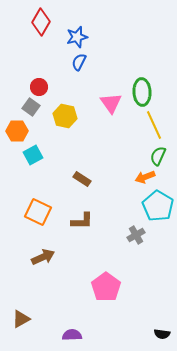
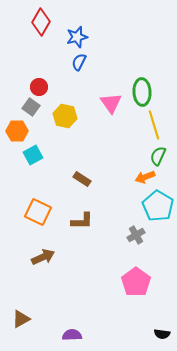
yellow line: rotated 8 degrees clockwise
pink pentagon: moved 30 px right, 5 px up
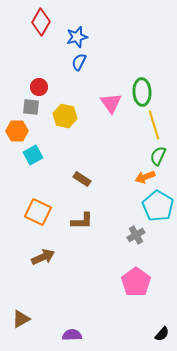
gray square: rotated 30 degrees counterclockwise
black semicircle: rotated 56 degrees counterclockwise
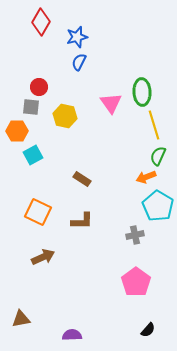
orange arrow: moved 1 px right
gray cross: moved 1 px left; rotated 18 degrees clockwise
brown triangle: rotated 18 degrees clockwise
black semicircle: moved 14 px left, 4 px up
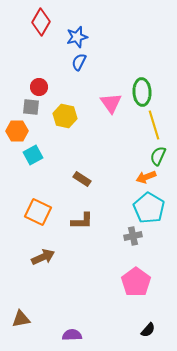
cyan pentagon: moved 9 px left, 2 px down
gray cross: moved 2 px left, 1 px down
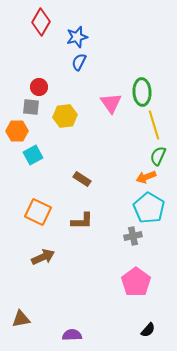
yellow hexagon: rotated 20 degrees counterclockwise
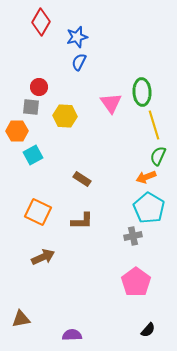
yellow hexagon: rotated 10 degrees clockwise
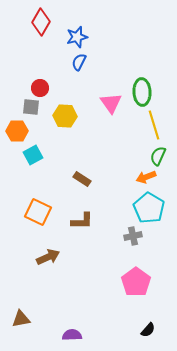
red circle: moved 1 px right, 1 px down
brown arrow: moved 5 px right
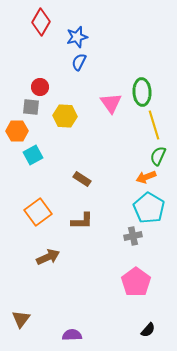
red circle: moved 1 px up
orange square: rotated 28 degrees clockwise
brown triangle: rotated 42 degrees counterclockwise
